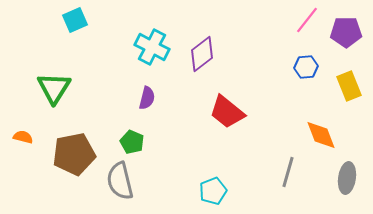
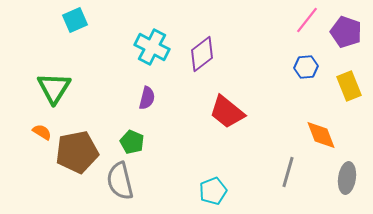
purple pentagon: rotated 20 degrees clockwise
orange semicircle: moved 19 px right, 5 px up; rotated 18 degrees clockwise
brown pentagon: moved 3 px right, 2 px up
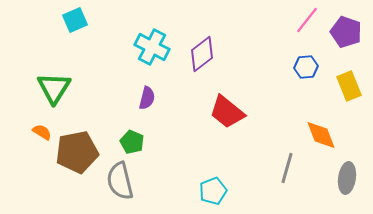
gray line: moved 1 px left, 4 px up
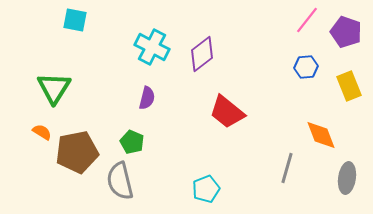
cyan square: rotated 35 degrees clockwise
cyan pentagon: moved 7 px left, 2 px up
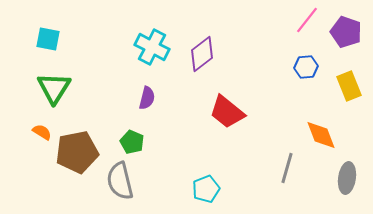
cyan square: moved 27 px left, 19 px down
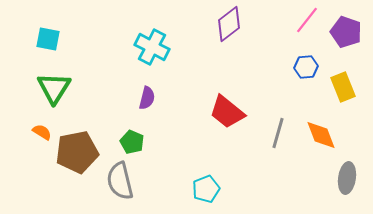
purple diamond: moved 27 px right, 30 px up
yellow rectangle: moved 6 px left, 1 px down
gray line: moved 9 px left, 35 px up
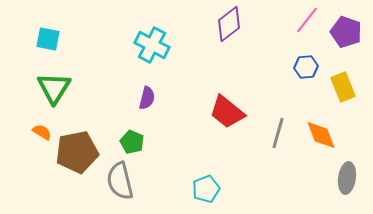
cyan cross: moved 2 px up
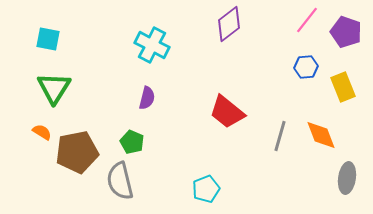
gray line: moved 2 px right, 3 px down
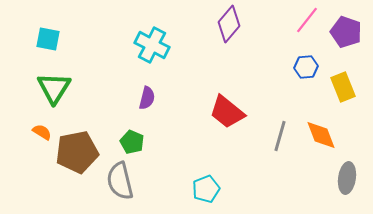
purple diamond: rotated 12 degrees counterclockwise
